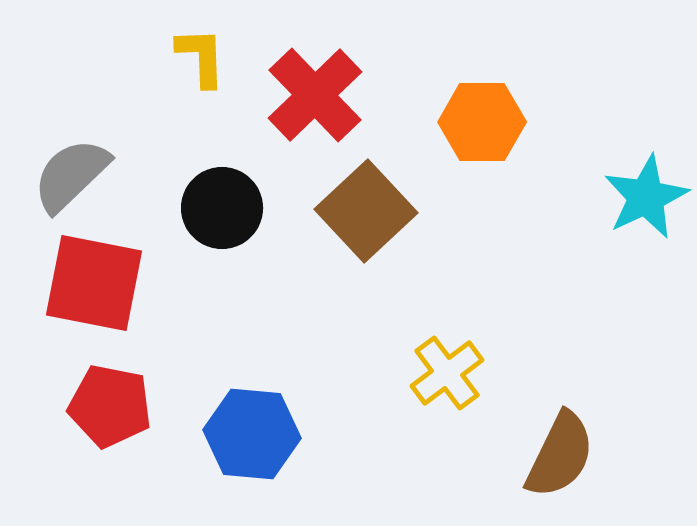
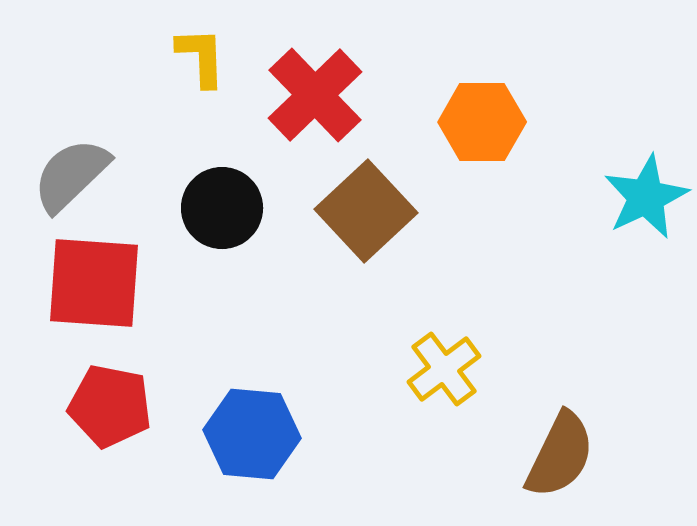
red square: rotated 7 degrees counterclockwise
yellow cross: moved 3 px left, 4 px up
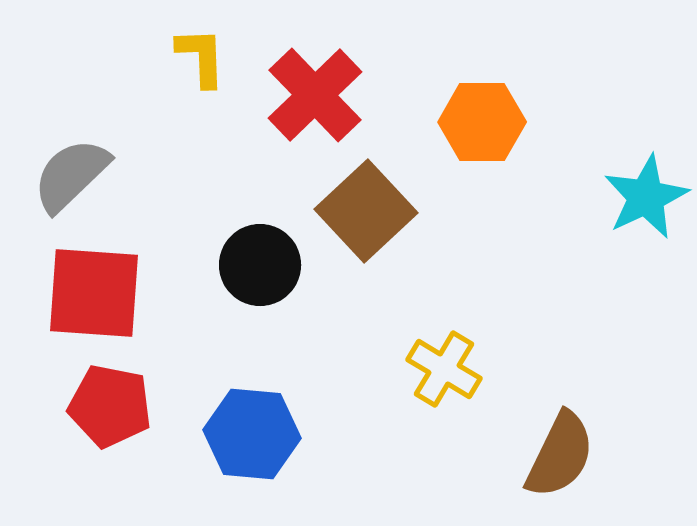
black circle: moved 38 px right, 57 px down
red square: moved 10 px down
yellow cross: rotated 22 degrees counterclockwise
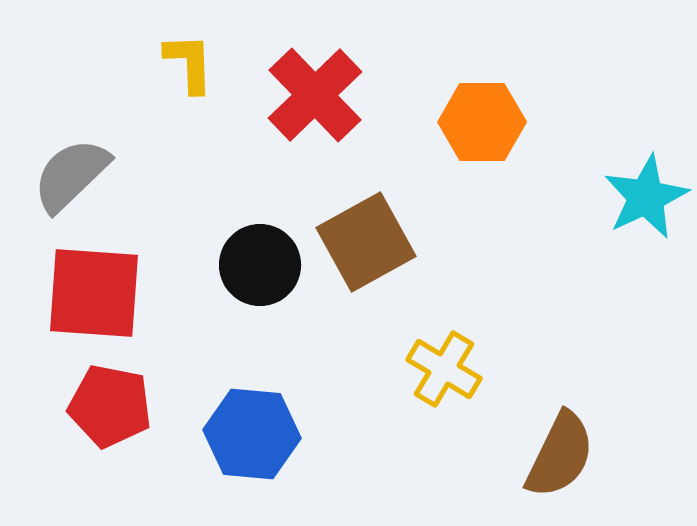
yellow L-shape: moved 12 px left, 6 px down
brown square: moved 31 px down; rotated 14 degrees clockwise
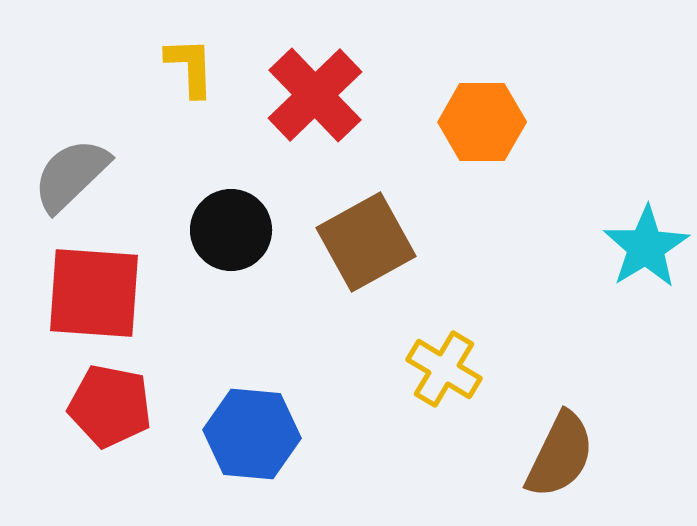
yellow L-shape: moved 1 px right, 4 px down
cyan star: moved 50 px down; rotated 6 degrees counterclockwise
black circle: moved 29 px left, 35 px up
